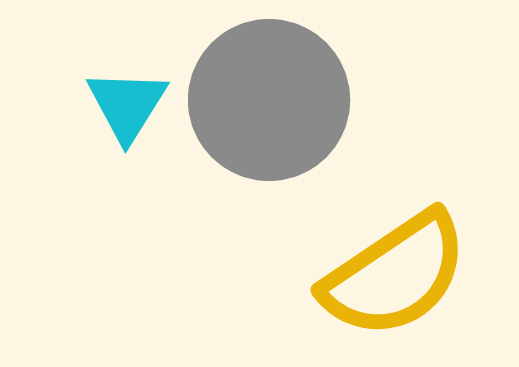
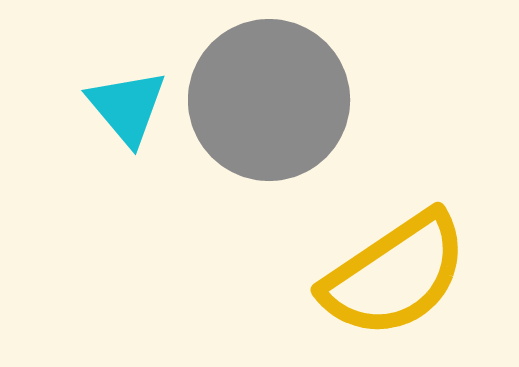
cyan triangle: moved 2 px down; rotated 12 degrees counterclockwise
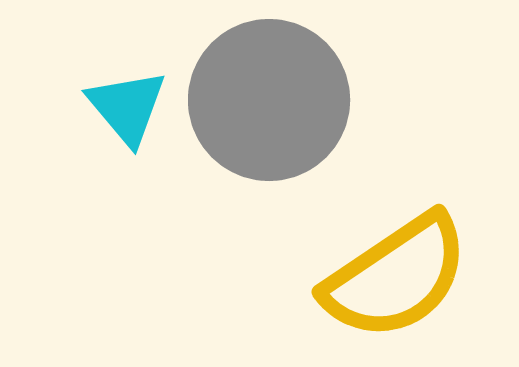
yellow semicircle: moved 1 px right, 2 px down
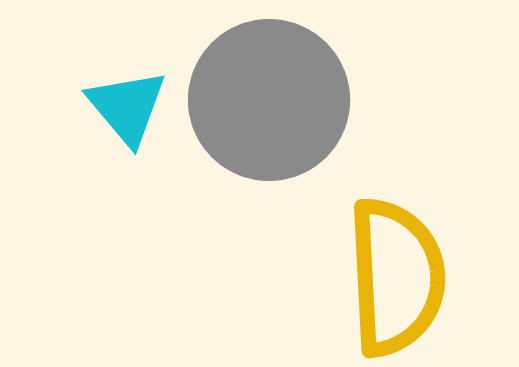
yellow semicircle: rotated 59 degrees counterclockwise
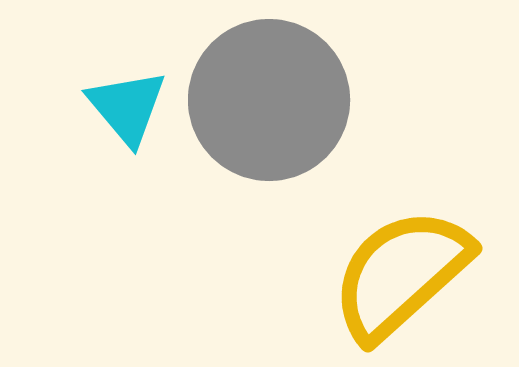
yellow semicircle: moved 5 px right, 3 px up; rotated 129 degrees counterclockwise
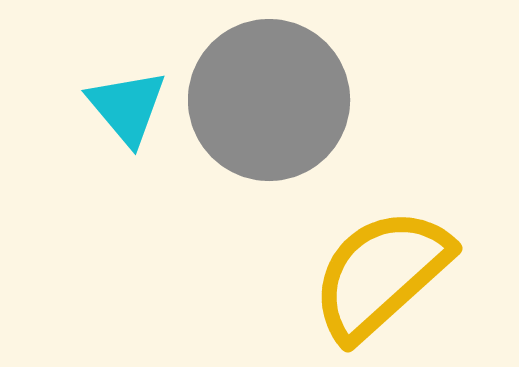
yellow semicircle: moved 20 px left
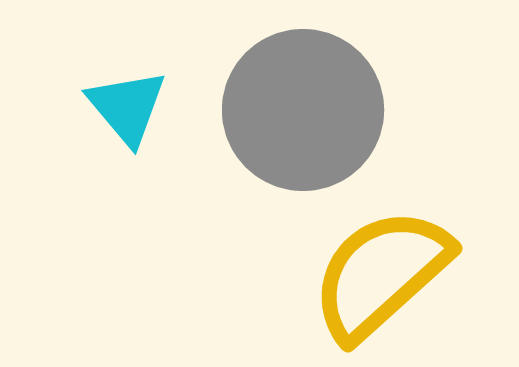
gray circle: moved 34 px right, 10 px down
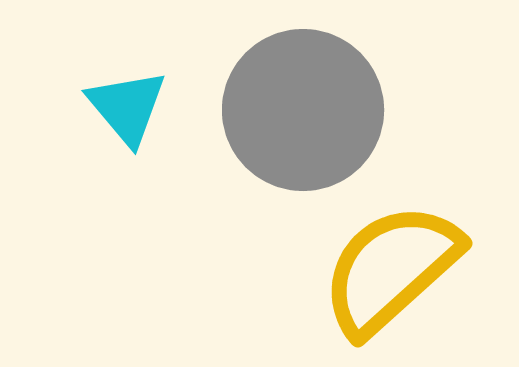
yellow semicircle: moved 10 px right, 5 px up
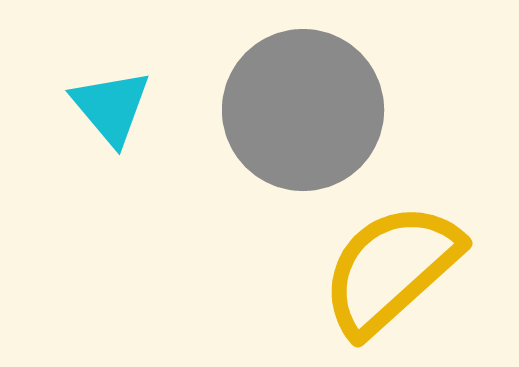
cyan triangle: moved 16 px left
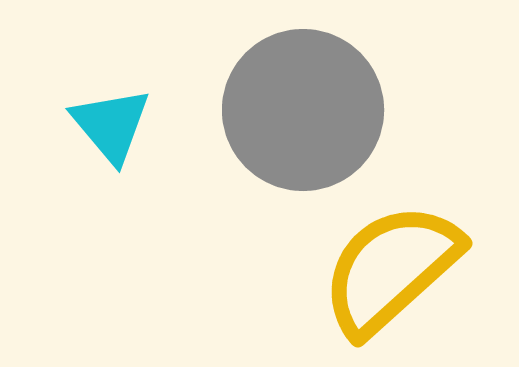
cyan triangle: moved 18 px down
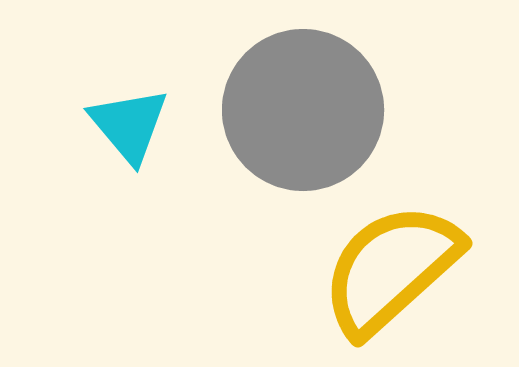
cyan triangle: moved 18 px right
